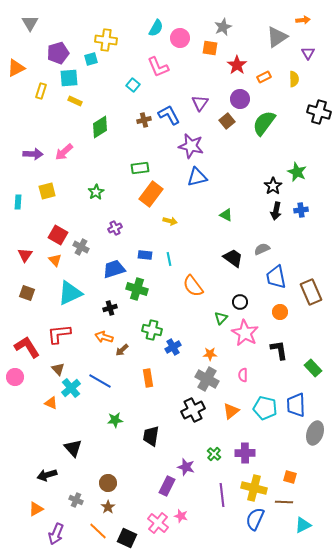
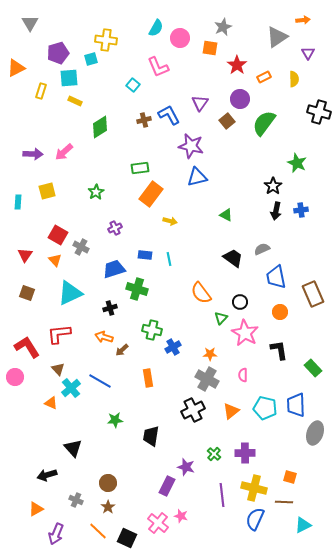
green star at (297, 172): moved 9 px up
orange semicircle at (193, 286): moved 8 px right, 7 px down
brown rectangle at (311, 292): moved 2 px right, 2 px down
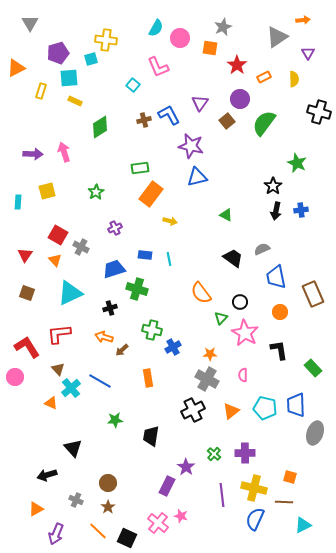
pink arrow at (64, 152): rotated 114 degrees clockwise
purple star at (186, 467): rotated 18 degrees clockwise
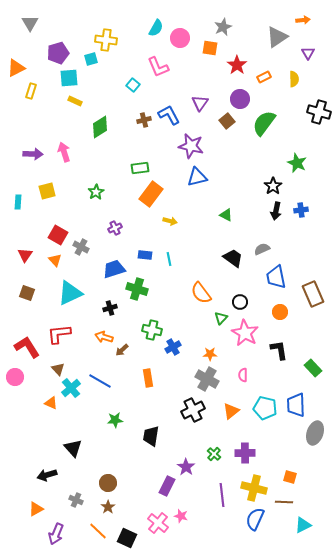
yellow rectangle at (41, 91): moved 10 px left
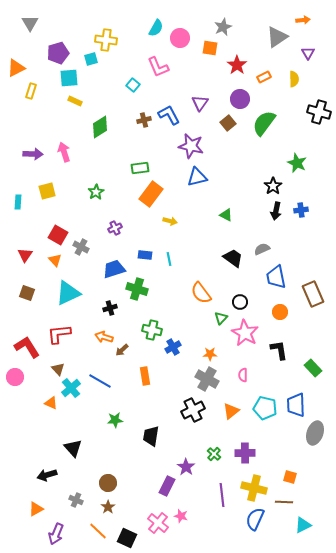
brown square at (227, 121): moved 1 px right, 2 px down
cyan triangle at (70, 293): moved 2 px left
orange rectangle at (148, 378): moved 3 px left, 2 px up
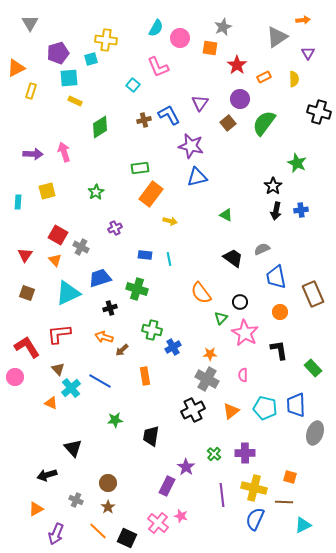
blue trapezoid at (114, 269): moved 14 px left, 9 px down
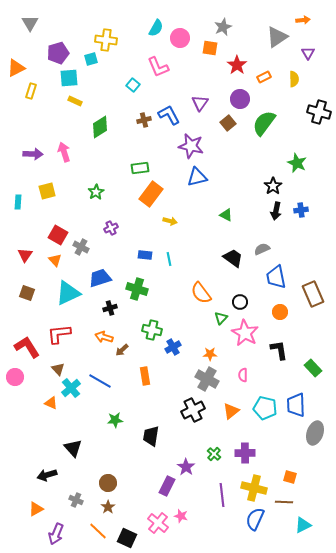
purple cross at (115, 228): moved 4 px left
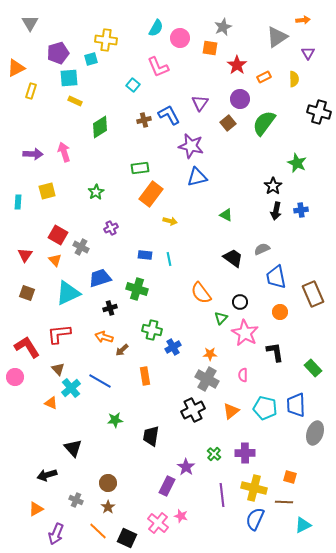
black L-shape at (279, 350): moved 4 px left, 2 px down
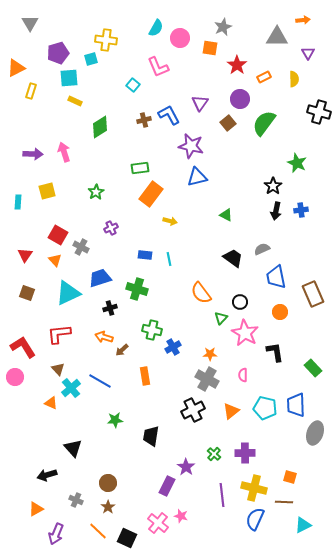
gray triangle at (277, 37): rotated 35 degrees clockwise
red L-shape at (27, 347): moved 4 px left
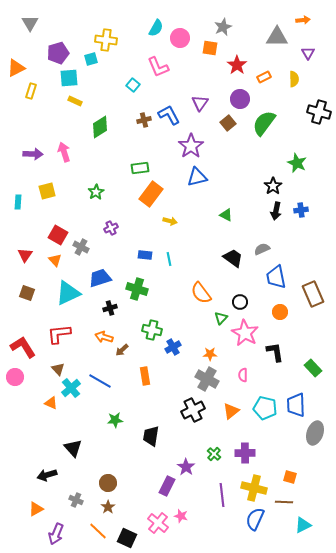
purple star at (191, 146): rotated 25 degrees clockwise
